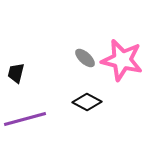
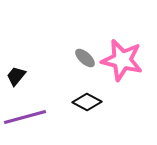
black trapezoid: moved 3 px down; rotated 25 degrees clockwise
purple line: moved 2 px up
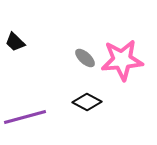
pink star: rotated 18 degrees counterclockwise
black trapezoid: moved 1 px left, 34 px up; rotated 85 degrees counterclockwise
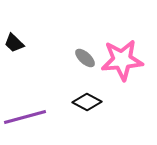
black trapezoid: moved 1 px left, 1 px down
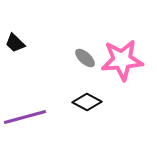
black trapezoid: moved 1 px right
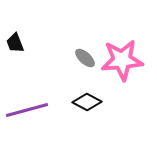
black trapezoid: rotated 25 degrees clockwise
purple line: moved 2 px right, 7 px up
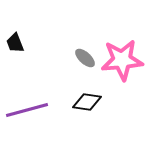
black diamond: rotated 20 degrees counterclockwise
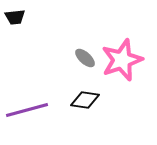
black trapezoid: moved 26 px up; rotated 75 degrees counterclockwise
pink star: rotated 15 degrees counterclockwise
black diamond: moved 2 px left, 2 px up
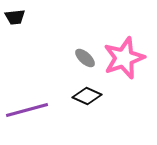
pink star: moved 2 px right, 2 px up
black diamond: moved 2 px right, 4 px up; rotated 16 degrees clockwise
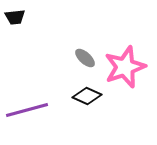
pink star: moved 1 px right, 9 px down
